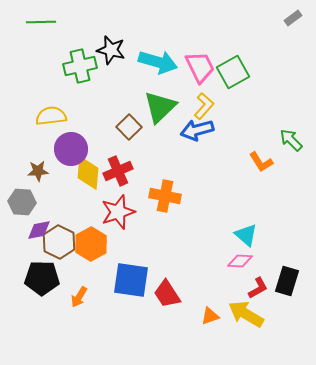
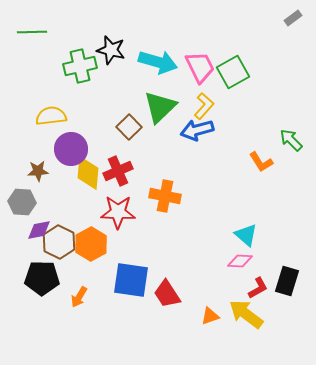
green line: moved 9 px left, 10 px down
red star: rotated 20 degrees clockwise
yellow arrow: rotated 6 degrees clockwise
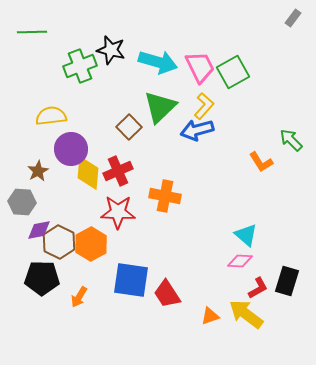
gray rectangle: rotated 18 degrees counterclockwise
green cross: rotated 8 degrees counterclockwise
brown star: rotated 25 degrees counterclockwise
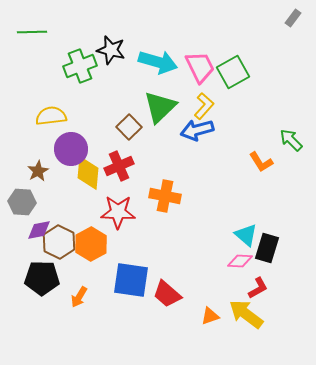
red cross: moved 1 px right, 5 px up
black rectangle: moved 20 px left, 33 px up
red trapezoid: rotated 16 degrees counterclockwise
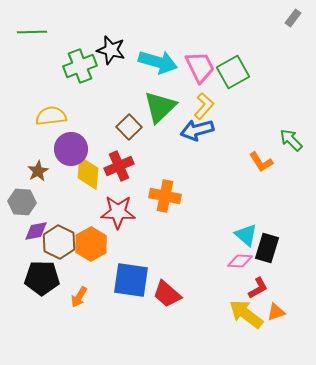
purple diamond: moved 3 px left, 1 px down
orange triangle: moved 66 px right, 4 px up
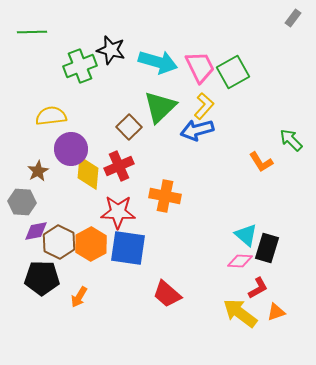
blue square: moved 3 px left, 32 px up
yellow arrow: moved 6 px left, 1 px up
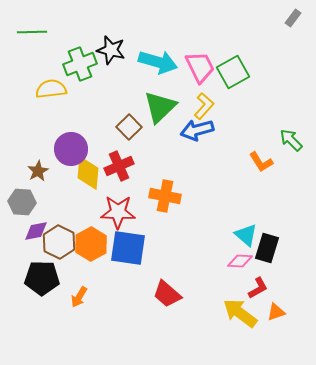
green cross: moved 2 px up
yellow semicircle: moved 27 px up
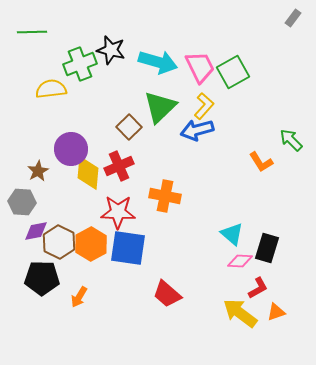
cyan triangle: moved 14 px left, 1 px up
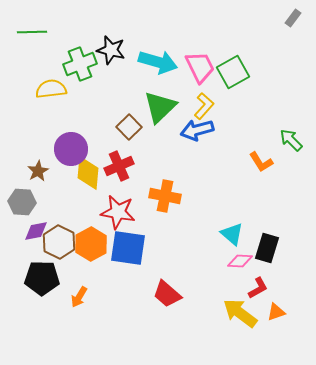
red star: rotated 8 degrees clockwise
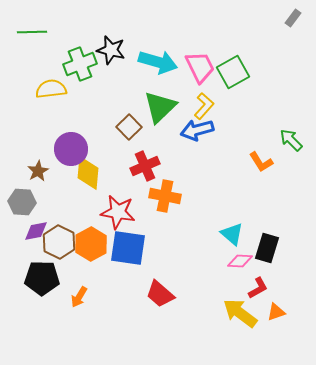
red cross: moved 26 px right
red trapezoid: moved 7 px left
